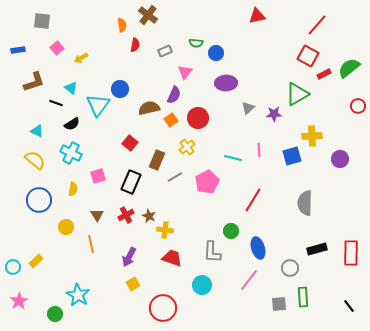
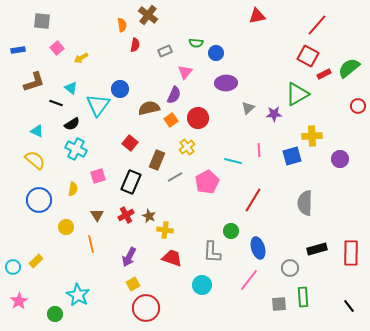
cyan cross at (71, 153): moved 5 px right, 4 px up
cyan line at (233, 158): moved 3 px down
red circle at (163, 308): moved 17 px left
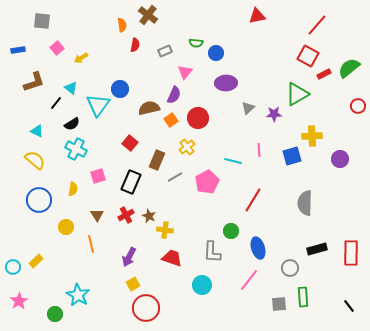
black line at (56, 103): rotated 72 degrees counterclockwise
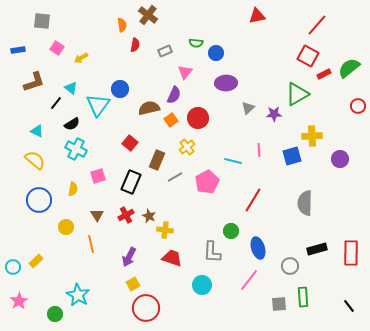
pink square at (57, 48): rotated 16 degrees counterclockwise
gray circle at (290, 268): moved 2 px up
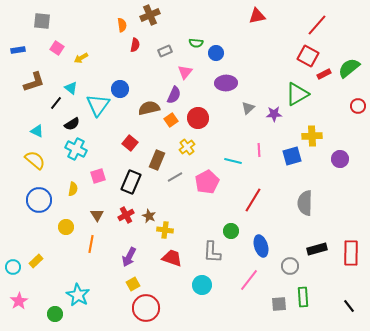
brown cross at (148, 15): moved 2 px right; rotated 30 degrees clockwise
orange line at (91, 244): rotated 24 degrees clockwise
blue ellipse at (258, 248): moved 3 px right, 2 px up
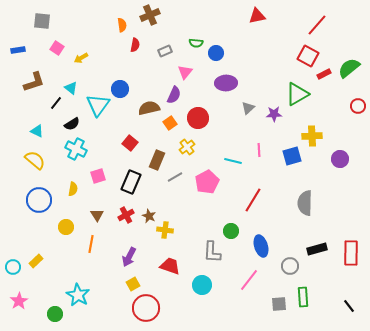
orange square at (171, 120): moved 1 px left, 3 px down
red trapezoid at (172, 258): moved 2 px left, 8 px down
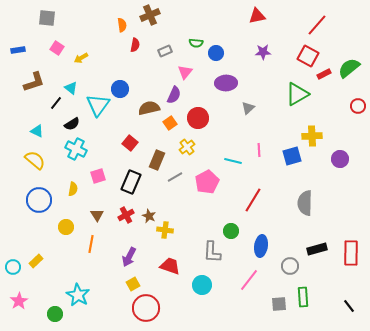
gray square at (42, 21): moved 5 px right, 3 px up
purple star at (274, 114): moved 11 px left, 62 px up
blue ellipse at (261, 246): rotated 25 degrees clockwise
